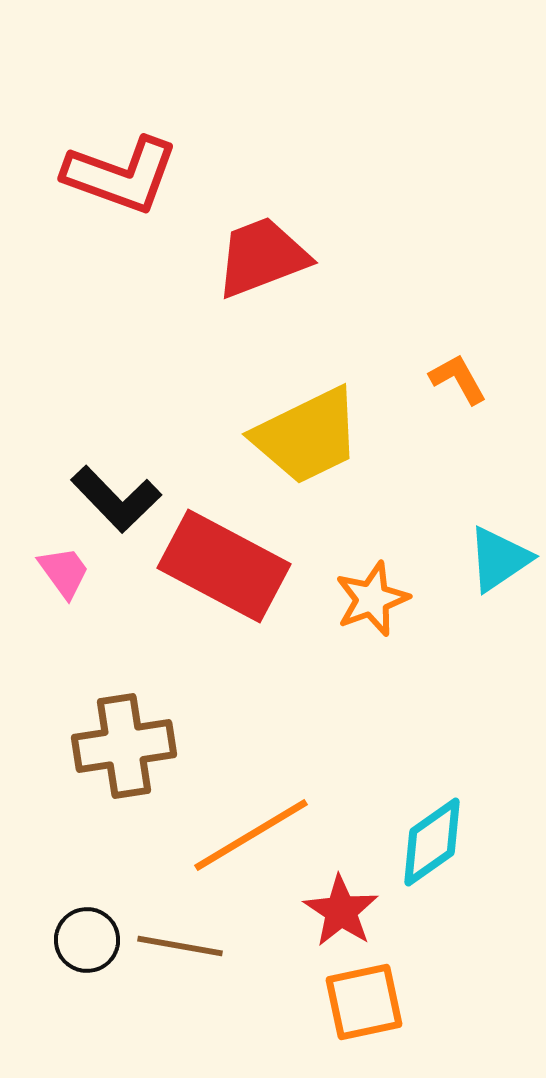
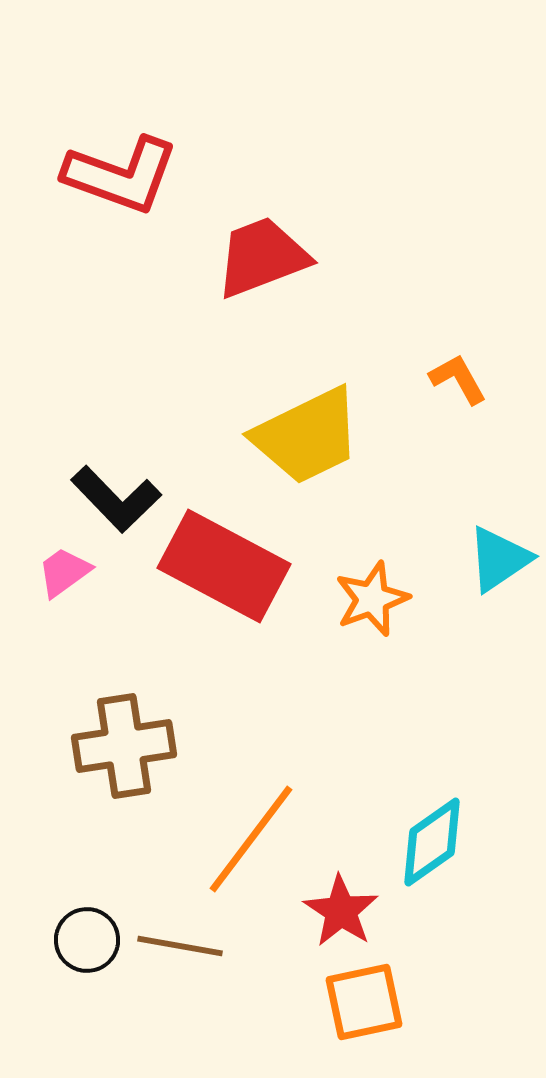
pink trapezoid: rotated 90 degrees counterclockwise
orange line: moved 4 px down; rotated 22 degrees counterclockwise
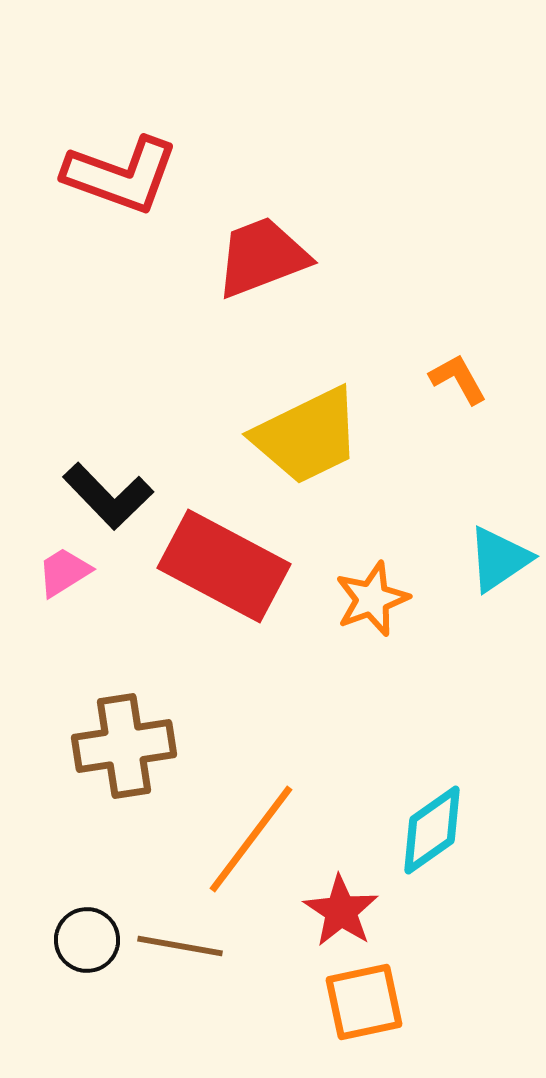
black L-shape: moved 8 px left, 3 px up
pink trapezoid: rotated 4 degrees clockwise
cyan diamond: moved 12 px up
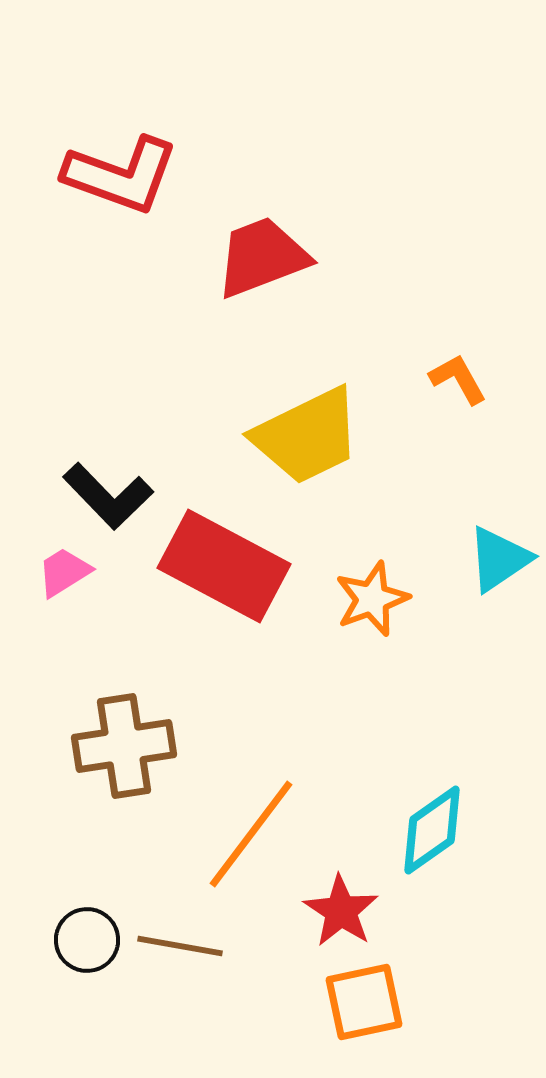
orange line: moved 5 px up
